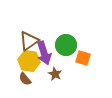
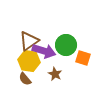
purple arrow: moved 2 px up; rotated 55 degrees counterclockwise
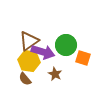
purple arrow: moved 1 px left, 1 px down
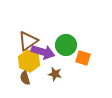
brown triangle: moved 1 px left
yellow hexagon: rotated 15 degrees clockwise
brown star: rotated 16 degrees counterclockwise
brown semicircle: moved 1 px up; rotated 24 degrees clockwise
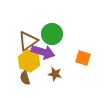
green circle: moved 14 px left, 11 px up
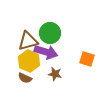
green circle: moved 2 px left, 1 px up
brown triangle: rotated 20 degrees clockwise
purple arrow: moved 3 px right
orange square: moved 4 px right, 1 px down
brown semicircle: rotated 48 degrees counterclockwise
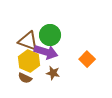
green circle: moved 2 px down
brown triangle: rotated 35 degrees clockwise
orange square: rotated 28 degrees clockwise
brown star: moved 2 px left, 1 px up
